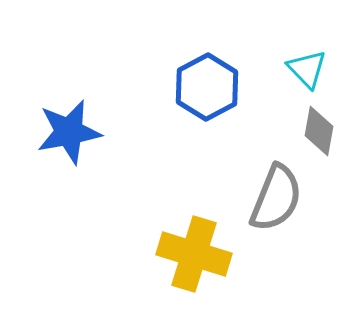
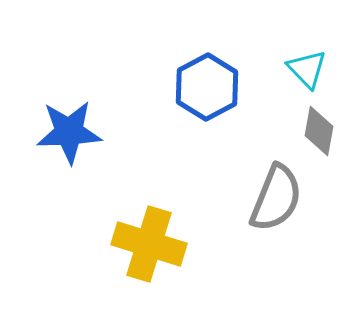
blue star: rotated 8 degrees clockwise
yellow cross: moved 45 px left, 10 px up
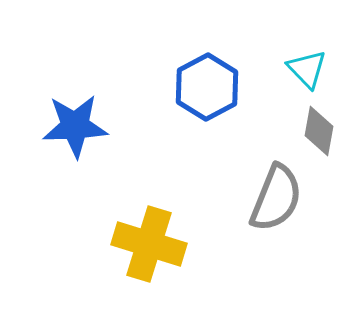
blue star: moved 6 px right, 6 px up
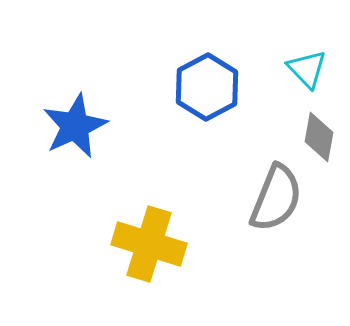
blue star: rotated 22 degrees counterclockwise
gray diamond: moved 6 px down
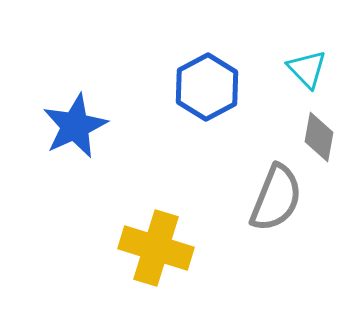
yellow cross: moved 7 px right, 4 px down
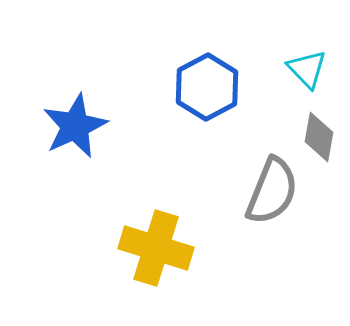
gray semicircle: moved 4 px left, 7 px up
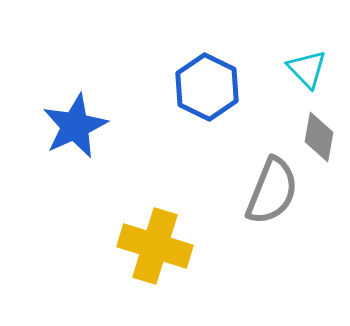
blue hexagon: rotated 6 degrees counterclockwise
yellow cross: moved 1 px left, 2 px up
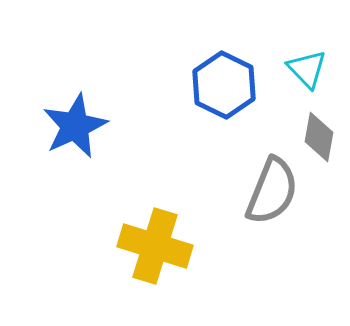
blue hexagon: moved 17 px right, 2 px up
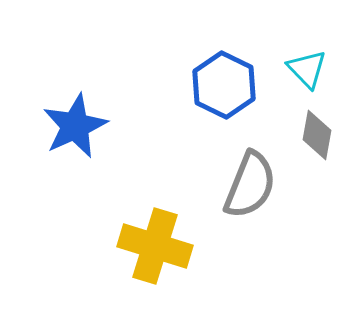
gray diamond: moved 2 px left, 2 px up
gray semicircle: moved 22 px left, 6 px up
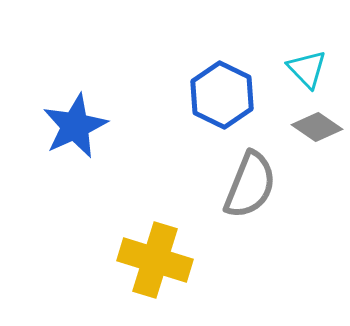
blue hexagon: moved 2 px left, 10 px down
gray diamond: moved 8 px up; rotated 66 degrees counterclockwise
yellow cross: moved 14 px down
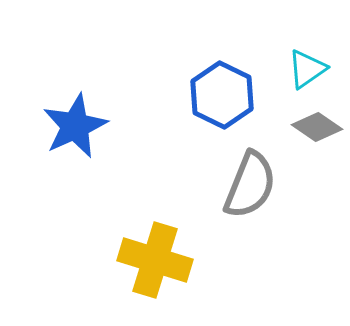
cyan triangle: rotated 39 degrees clockwise
